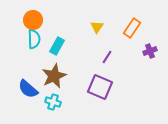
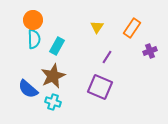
brown star: moved 1 px left
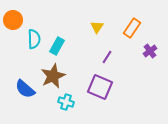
orange circle: moved 20 px left
purple cross: rotated 16 degrees counterclockwise
blue semicircle: moved 3 px left
cyan cross: moved 13 px right
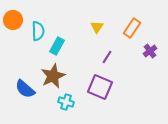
cyan semicircle: moved 4 px right, 8 px up
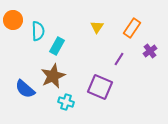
purple line: moved 12 px right, 2 px down
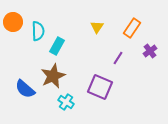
orange circle: moved 2 px down
purple line: moved 1 px left, 1 px up
cyan cross: rotated 14 degrees clockwise
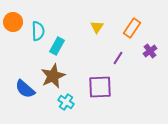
purple square: rotated 25 degrees counterclockwise
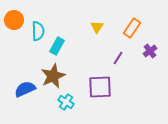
orange circle: moved 1 px right, 2 px up
blue semicircle: rotated 115 degrees clockwise
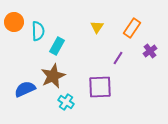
orange circle: moved 2 px down
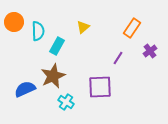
yellow triangle: moved 14 px left; rotated 16 degrees clockwise
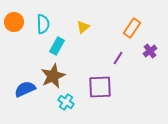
cyan semicircle: moved 5 px right, 7 px up
